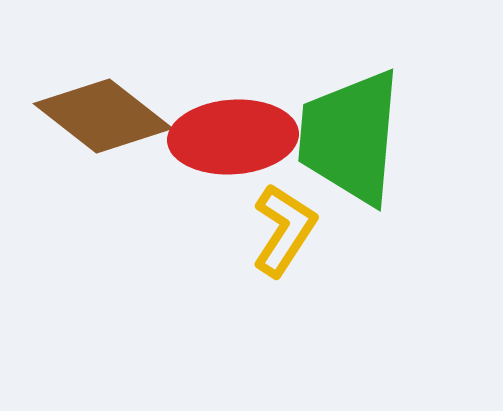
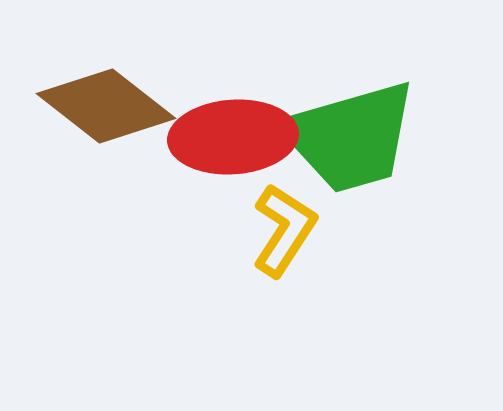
brown diamond: moved 3 px right, 10 px up
green trapezoid: rotated 111 degrees counterclockwise
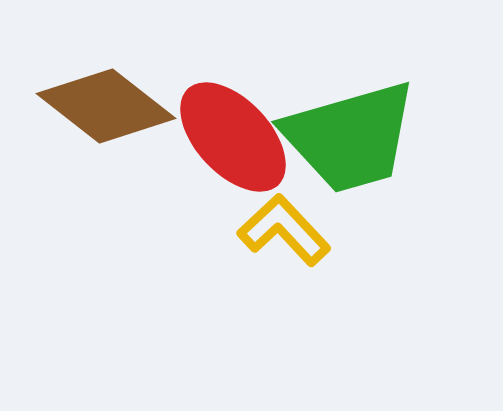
red ellipse: rotated 51 degrees clockwise
yellow L-shape: rotated 76 degrees counterclockwise
